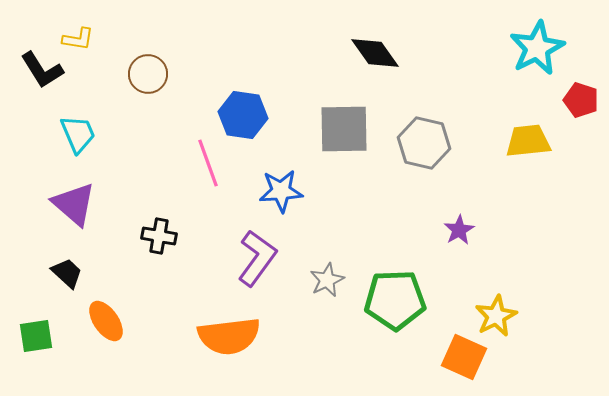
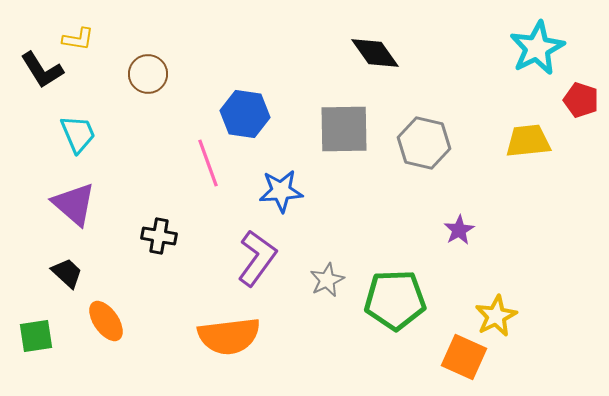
blue hexagon: moved 2 px right, 1 px up
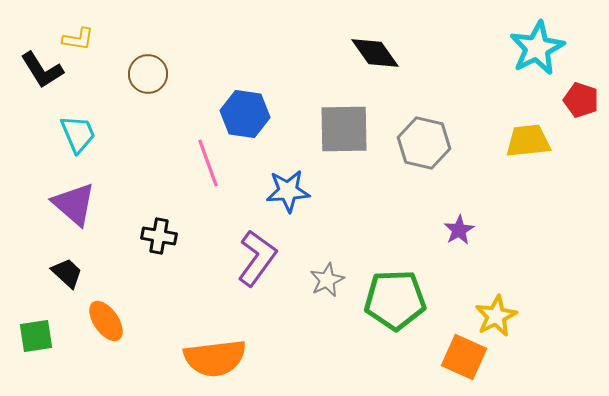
blue star: moved 7 px right
orange semicircle: moved 14 px left, 22 px down
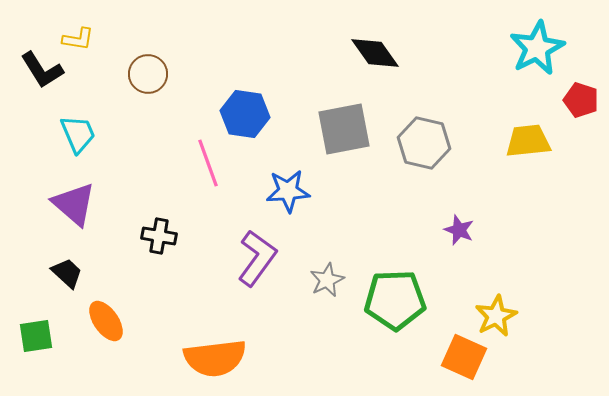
gray square: rotated 10 degrees counterclockwise
purple star: rotated 20 degrees counterclockwise
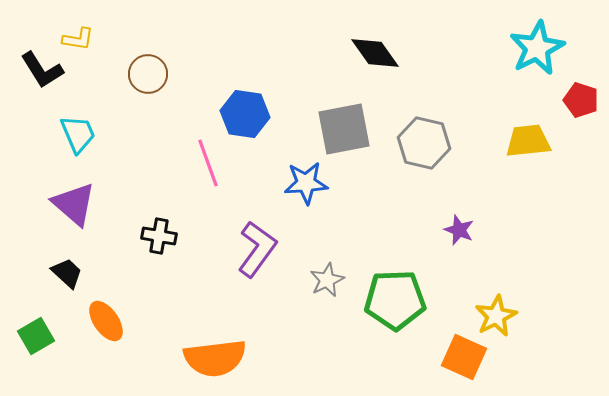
blue star: moved 18 px right, 8 px up
purple L-shape: moved 9 px up
green square: rotated 21 degrees counterclockwise
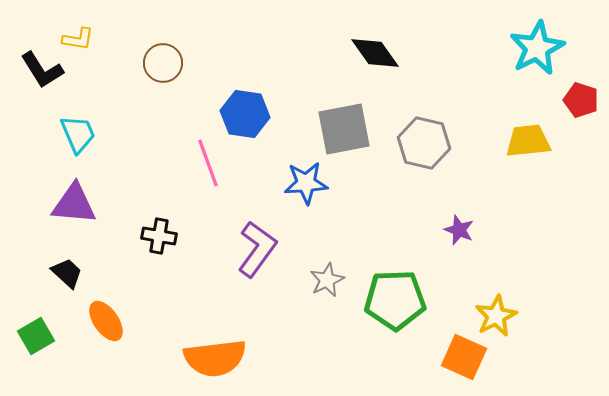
brown circle: moved 15 px right, 11 px up
purple triangle: rotated 36 degrees counterclockwise
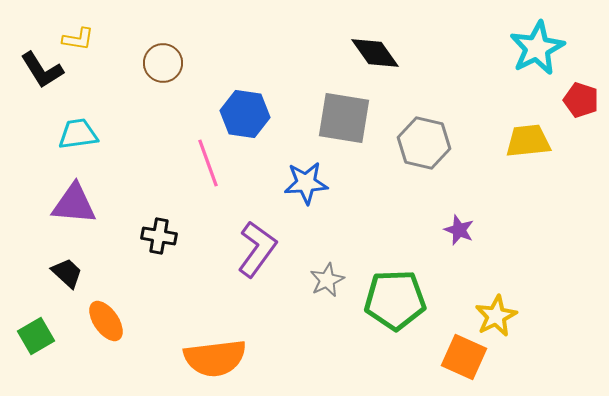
gray square: moved 11 px up; rotated 20 degrees clockwise
cyan trapezoid: rotated 75 degrees counterclockwise
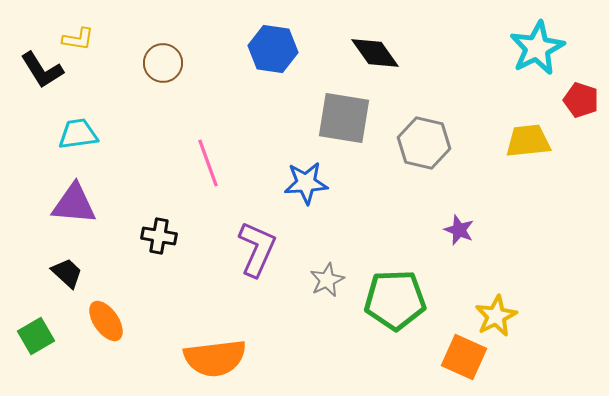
blue hexagon: moved 28 px right, 65 px up
purple L-shape: rotated 12 degrees counterclockwise
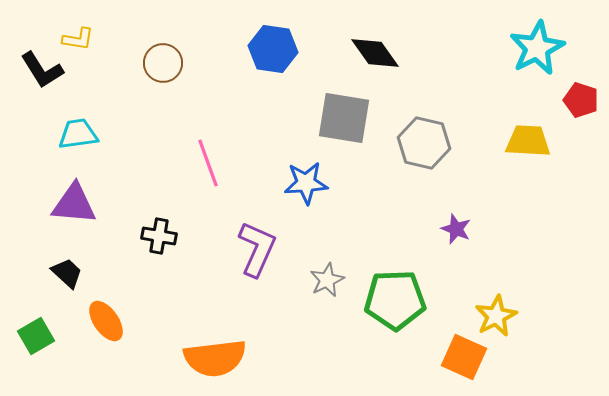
yellow trapezoid: rotated 9 degrees clockwise
purple star: moved 3 px left, 1 px up
